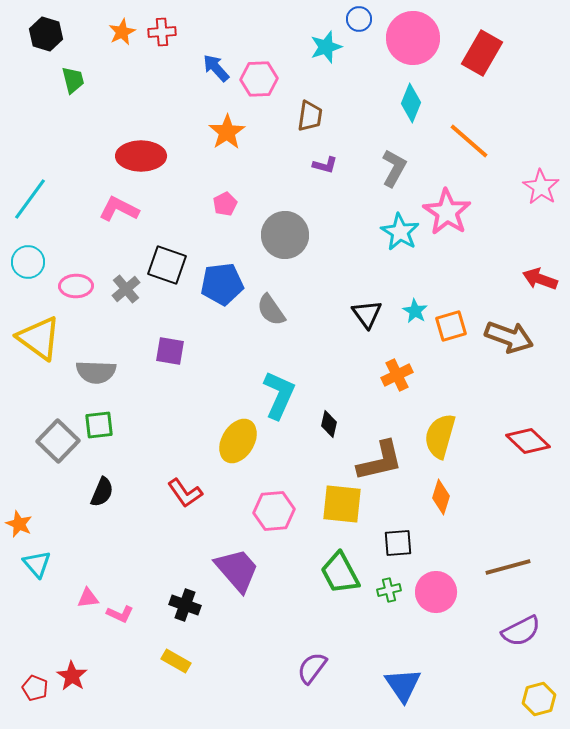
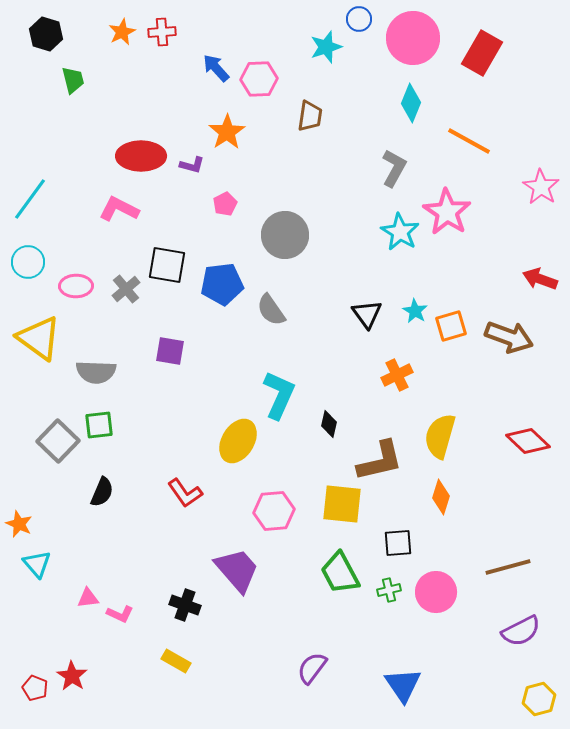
orange line at (469, 141): rotated 12 degrees counterclockwise
purple L-shape at (325, 165): moved 133 px left
black square at (167, 265): rotated 9 degrees counterclockwise
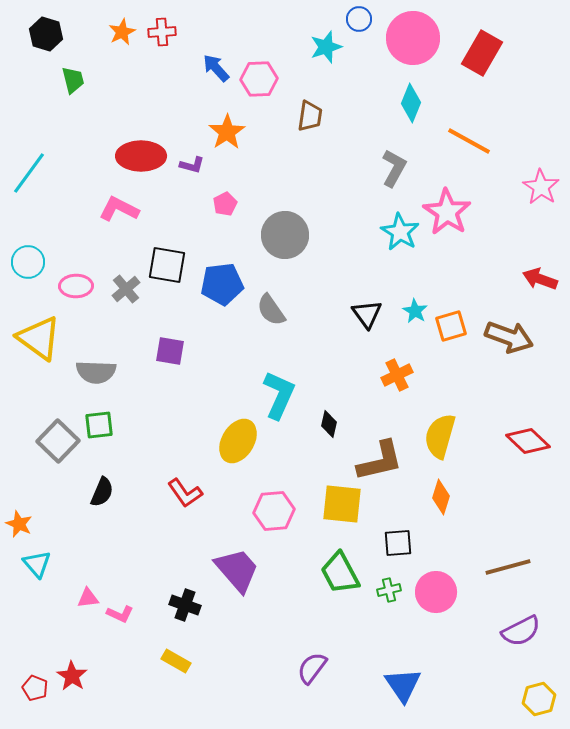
cyan line at (30, 199): moved 1 px left, 26 px up
